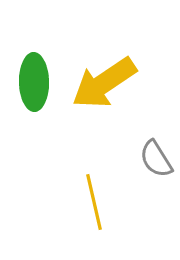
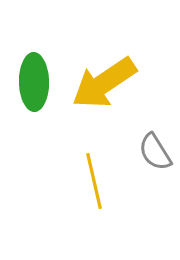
gray semicircle: moved 1 px left, 7 px up
yellow line: moved 21 px up
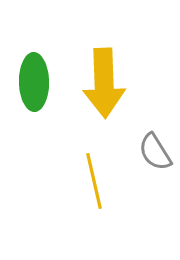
yellow arrow: rotated 58 degrees counterclockwise
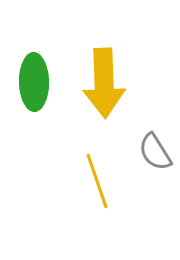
yellow line: moved 3 px right; rotated 6 degrees counterclockwise
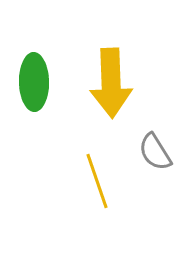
yellow arrow: moved 7 px right
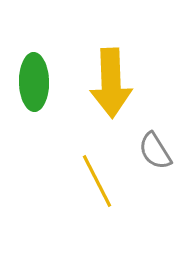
gray semicircle: moved 1 px up
yellow line: rotated 8 degrees counterclockwise
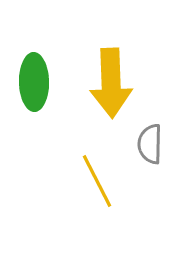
gray semicircle: moved 5 px left, 7 px up; rotated 33 degrees clockwise
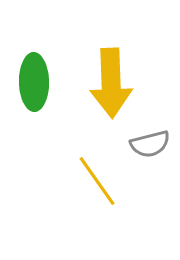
gray semicircle: rotated 105 degrees counterclockwise
yellow line: rotated 8 degrees counterclockwise
